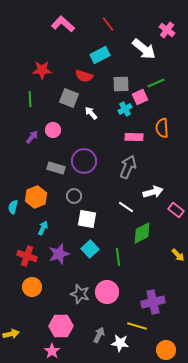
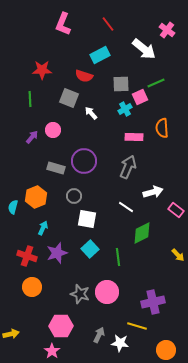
pink L-shape at (63, 24): rotated 110 degrees counterclockwise
purple star at (59, 254): moved 2 px left, 1 px up
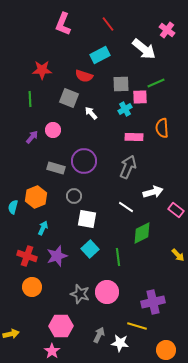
pink square at (140, 97): rotated 21 degrees clockwise
purple star at (57, 253): moved 3 px down
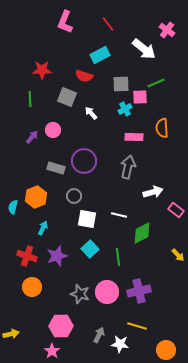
pink L-shape at (63, 24): moved 2 px right, 2 px up
gray square at (69, 98): moved 2 px left, 1 px up
gray arrow at (128, 167): rotated 10 degrees counterclockwise
white line at (126, 207): moved 7 px left, 8 px down; rotated 21 degrees counterclockwise
purple cross at (153, 302): moved 14 px left, 11 px up
white star at (120, 343): moved 1 px down
